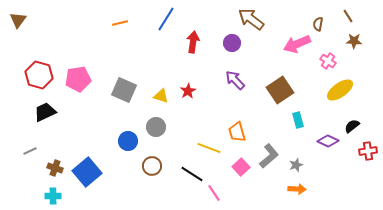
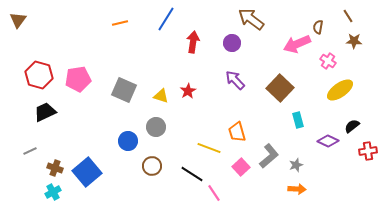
brown semicircle: moved 3 px down
brown square: moved 2 px up; rotated 12 degrees counterclockwise
cyan cross: moved 4 px up; rotated 28 degrees counterclockwise
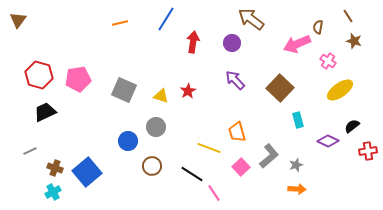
brown star: rotated 14 degrees clockwise
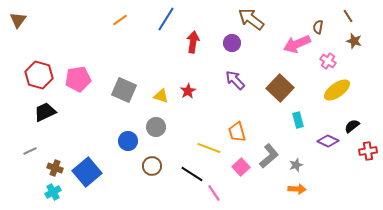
orange line: moved 3 px up; rotated 21 degrees counterclockwise
yellow ellipse: moved 3 px left
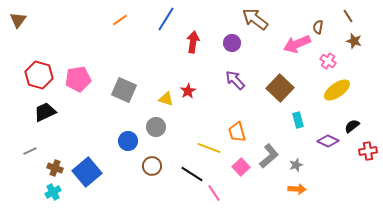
brown arrow: moved 4 px right
yellow triangle: moved 5 px right, 3 px down
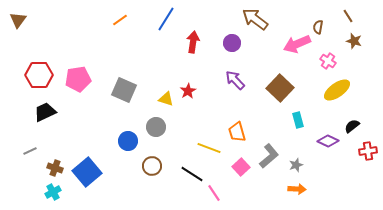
red hexagon: rotated 16 degrees counterclockwise
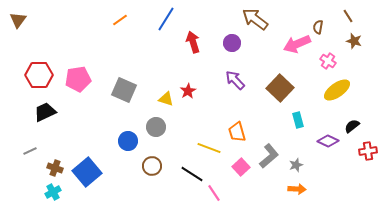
red arrow: rotated 25 degrees counterclockwise
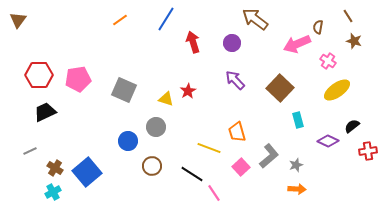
brown cross: rotated 14 degrees clockwise
